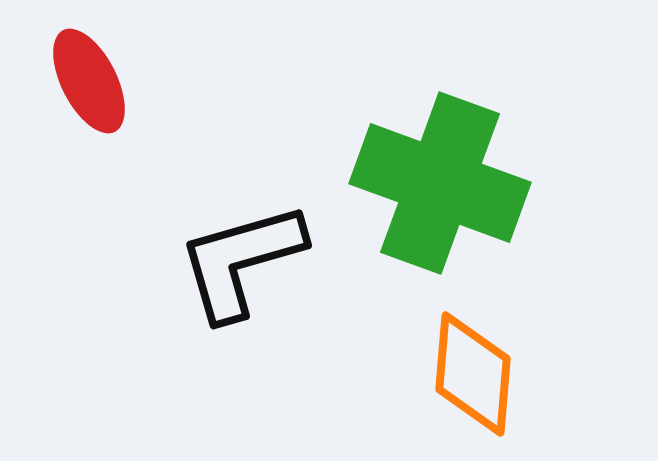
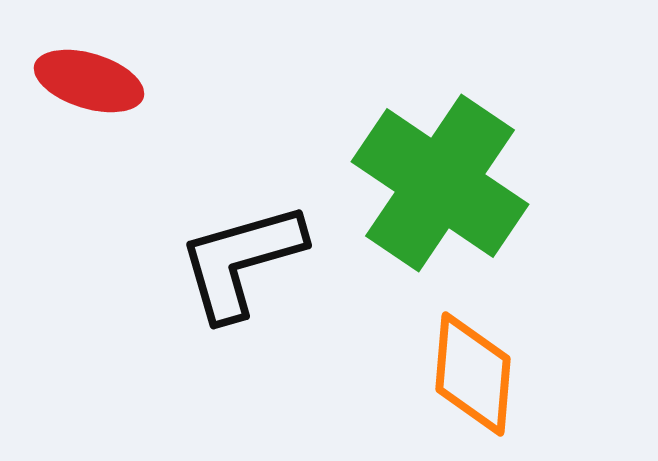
red ellipse: rotated 46 degrees counterclockwise
green cross: rotated 14 degrees clockwise
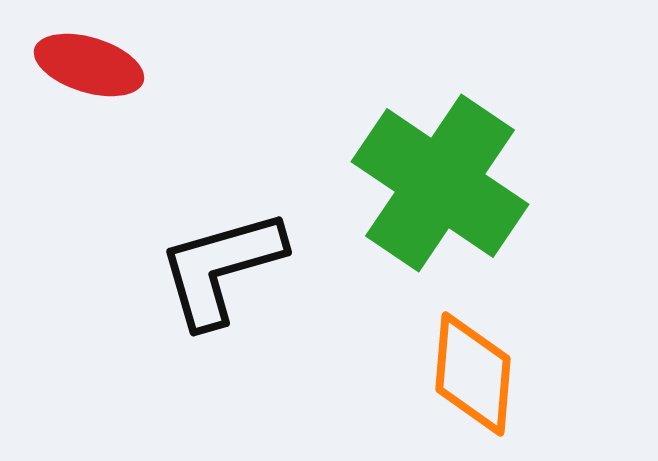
red ellipse: moved 16 px up
black L-shape: moved 20 px left, 7 px down
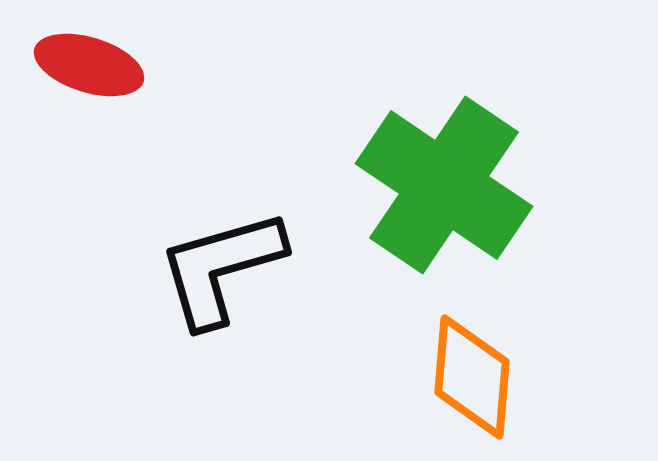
green cross: moved 4 px right, 2 px down
orange diamond: moved 1 px left, 3 px down
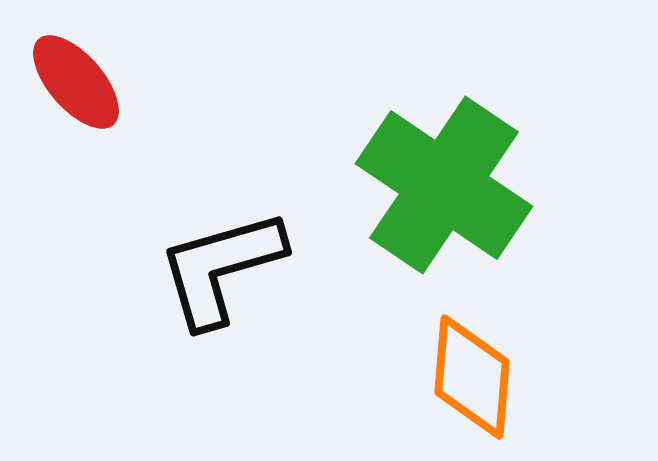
red ellipse: moved 13 px left, 17 px down; rotated 32 degrees clockwise
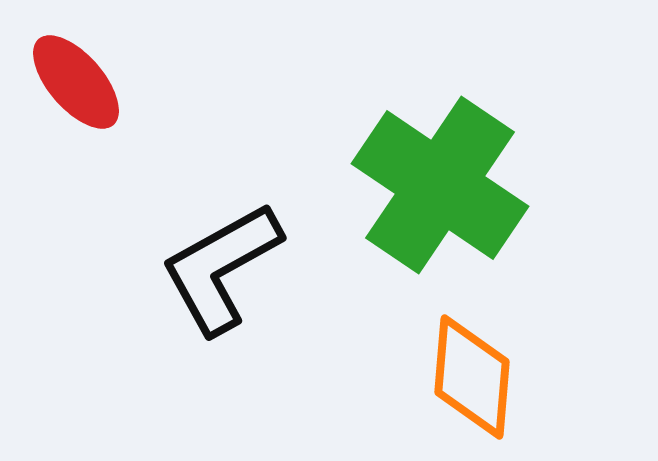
green cross: moved 4 px left
black L-shape: rotated 13 degrees counterclockwise
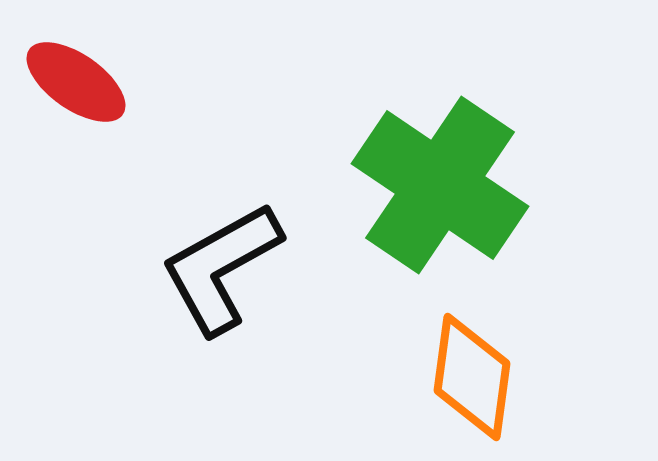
red ellipse: rotated 14 degrees counterclockwise
orange diamond: rotated 3 degrees clockwise
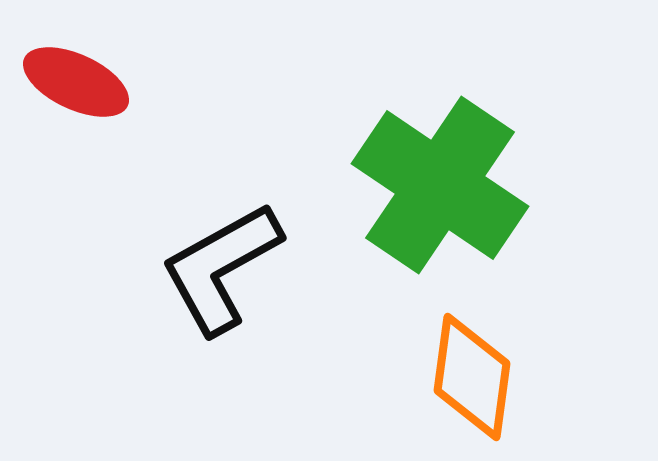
red ellipse: rotated 10 degrees counterclockwise
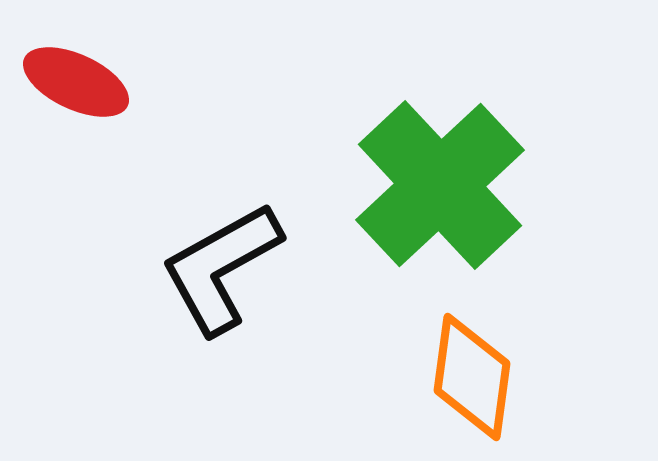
green cross: rotated 13 degrees clockwise
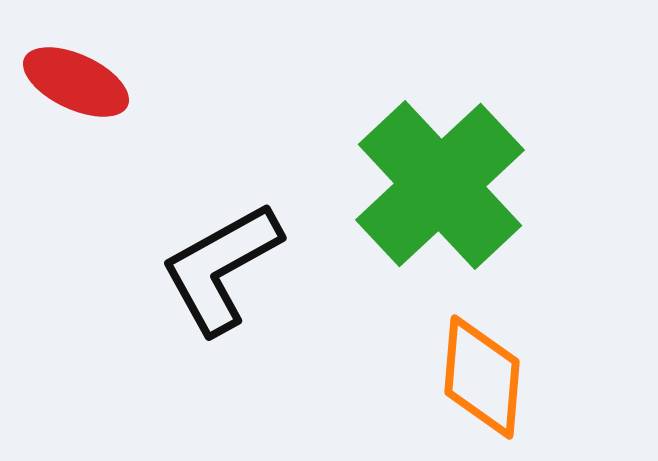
orange diamond: moved 10 px right; rotated 3 degrees counterclockwise
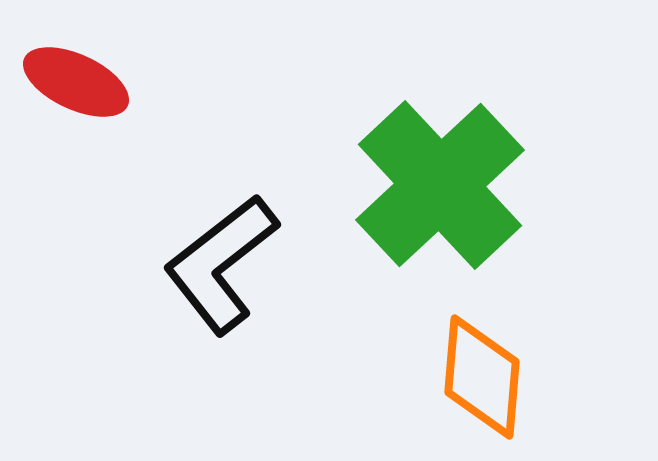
black L-shape: moved 4 px up; rotated 9 degrees counterclockwise
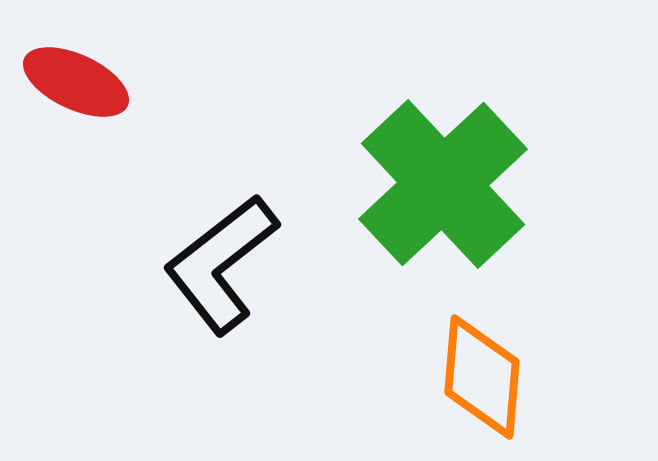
green cross: moved 3 px right, 1 px up
